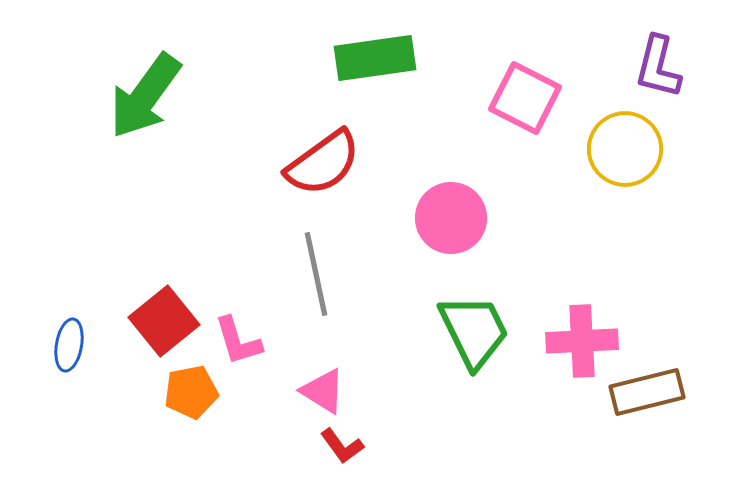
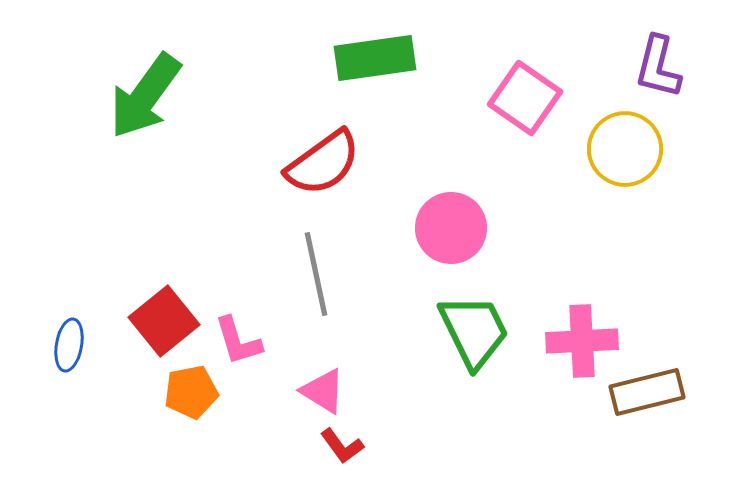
pink square: rotated 8 degrees clockwise
pink circle: moved 10 px down
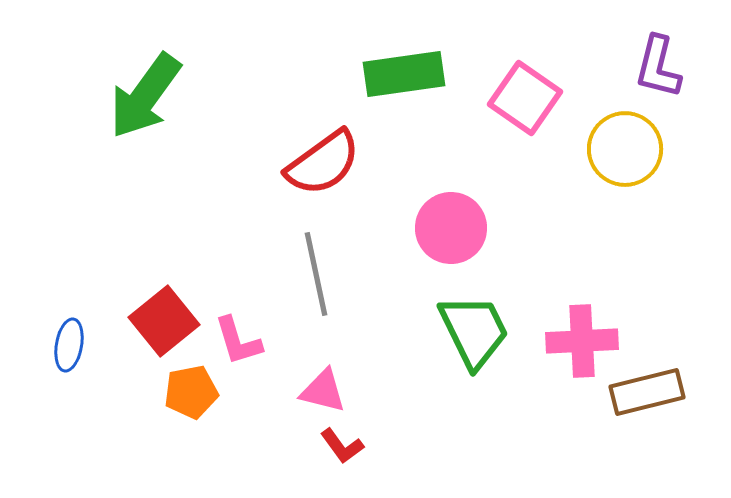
green rectangle: moved 29 px right, 16 px down
pink triangle: rotated 18 degrees counterclockwise
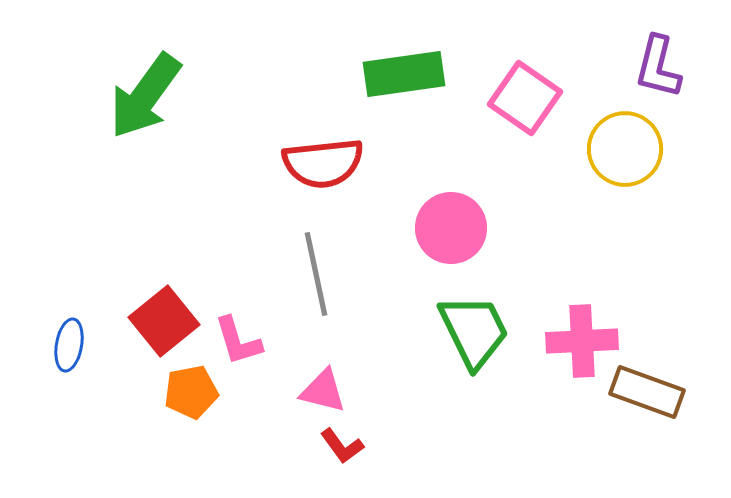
red semicircle: rotated 30 degrees clockwise
brown rectangle: rotated 34 degrees clockwise
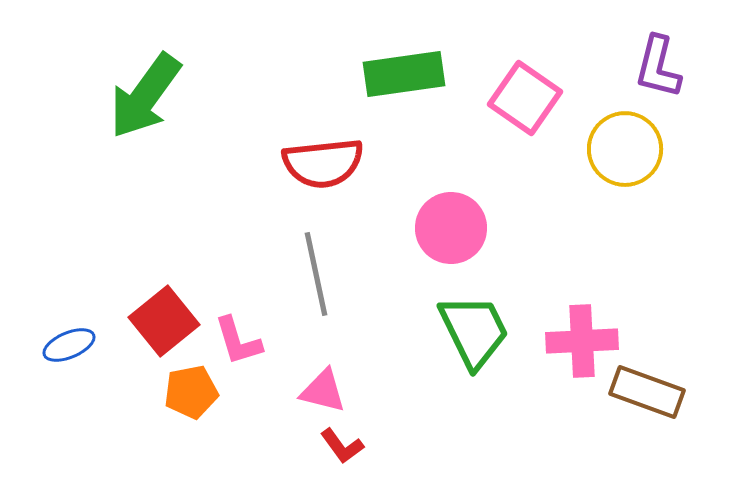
blue ellipse: rotated 57 degrees clockwise
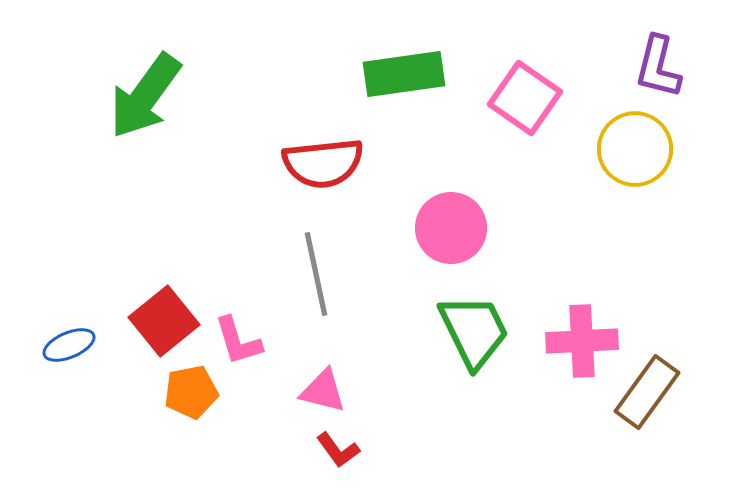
yellow circle: moved 10 px right
brown rectangle: rotated 74 degrees counterclockwise
red L-shape: moved 4 px left, 4 px down
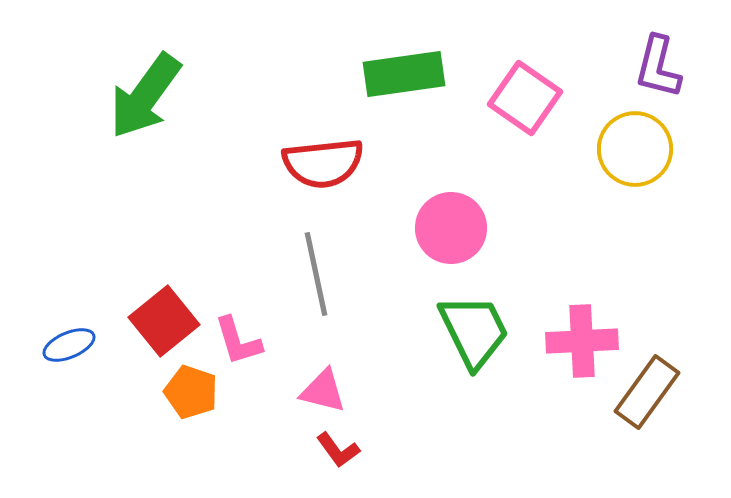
orange pentagon: rotated 30 degrees clockwise
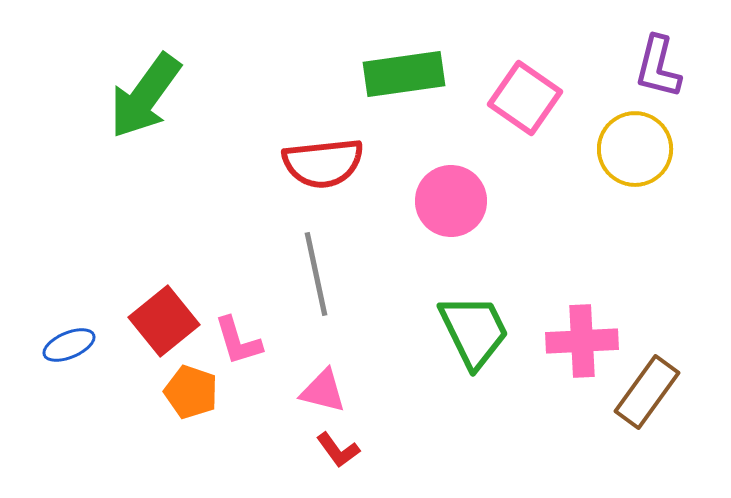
pink circle: moved 27 px up
